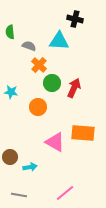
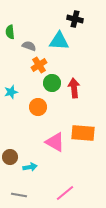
orange cross: rotated 14 degrees clockwise
red arrow: rotated 30 degrees counterclockwise
cyan star: rotated 24 degrees counterclockwise
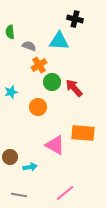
green circle: moved 1 px up
red arrow: rotated 36 degrees counterclockwise
pink triangle: moved 3 px down
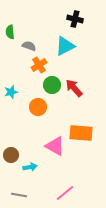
cyan triangle: moved 6 px right, 5 px down; rotated 30 degrees counterclockwise
green circle: moved 3 px down
orange rectangle: moved 2 px left
pink triangle: moved 1 px down
brown circle: moved 1 px right, 2 px up
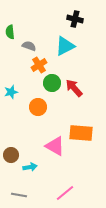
green circle: moved 2 px up
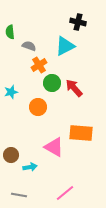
black cross: moved 3 px right, 3 px down
pink triangle: moved 1 px left, 1 px down
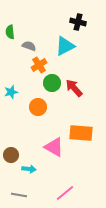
cyan arrow: moved 1 px left, 2 px down; rotated 16 degrees clockwise
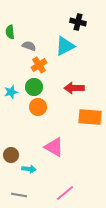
green circle: moved 18 px left, 4 px down
red arrow: rotated 48 degrees counterclockwise
orange rectangle: moved 9 px right, 16 px up
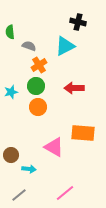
green circle: moved 2 px right, 1 px up
orange rectangle: moved 7 px left, 16 px down
gray line: rotated 49 degrees counterclockwise
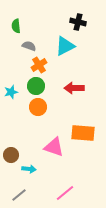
green semicircle: moved 6 px right, 6 px up
pink triangle: rotated 10 degrees counterclockwise
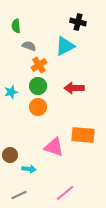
green circle: moved 2 px right
orange rectangle: moved 2 px down
brown circle: moved 1 px left
gray line: rotated 14 degrees clockwise
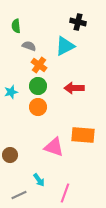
orange cross: rotated 21 degrees counterclockwise
cyan arrow: moved 10 px right, 11 px down; rotated 48 degrees clockwise
pink line: rotated 30 degrees counterclockwise
